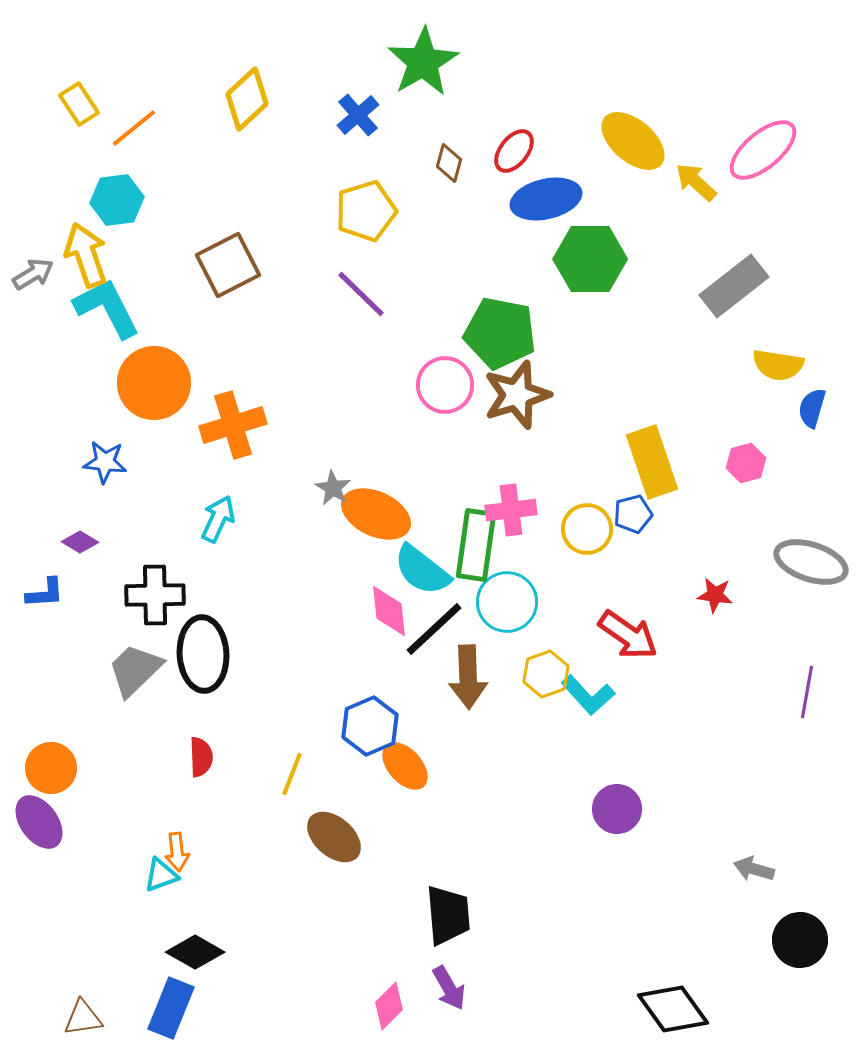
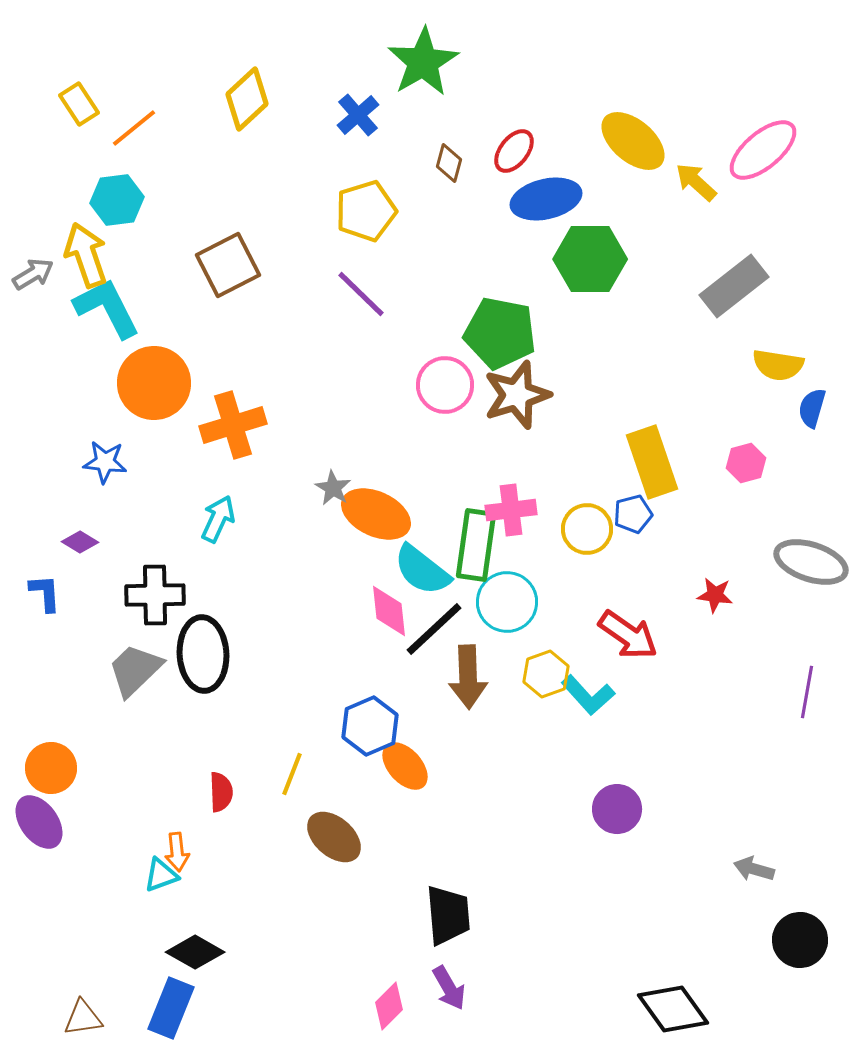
blue L-shape at (45, 593): rotated 90 degrees counterclockwise
red semicircle at (201, 757): moved 20 px right, 35 px down
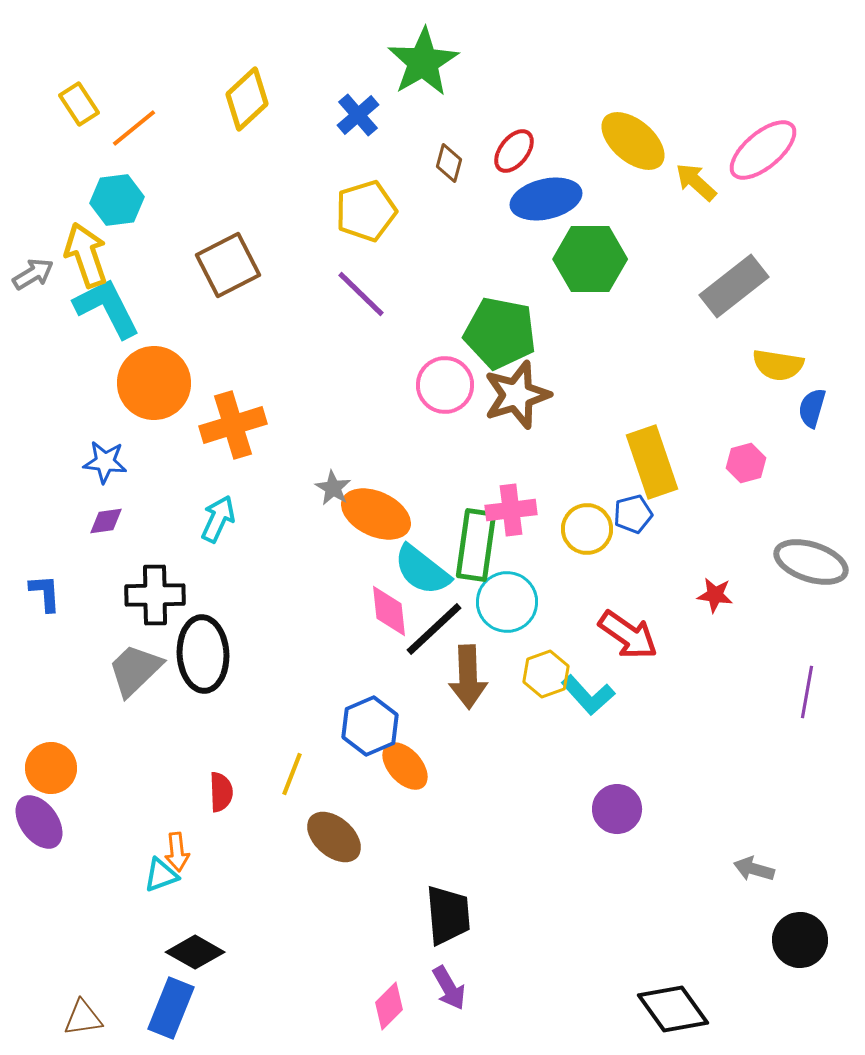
purple diamond at (80, 542): moved 26 px right, 21 px up; rotated 39 degrees counterclockwise
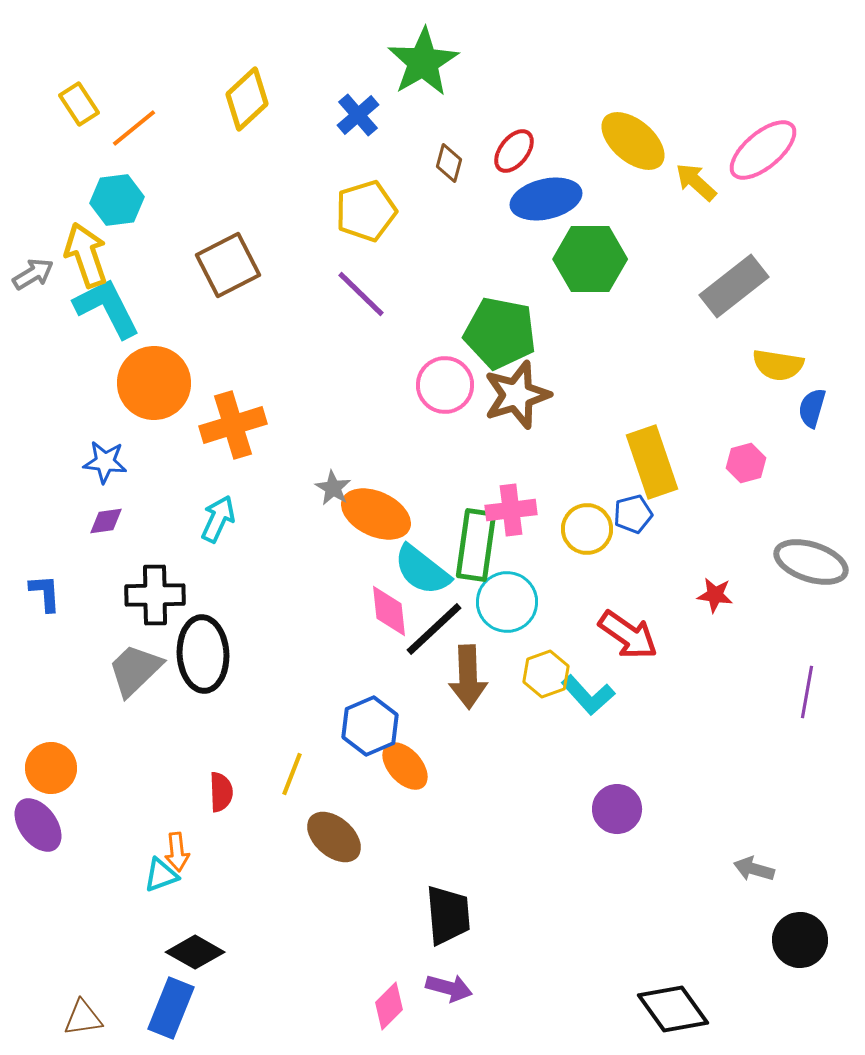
purple ellipse at (39, 822): moved 1 px left, 3 px down
purple arrow at (449, 988): rotated 45 degrees counterclockwise
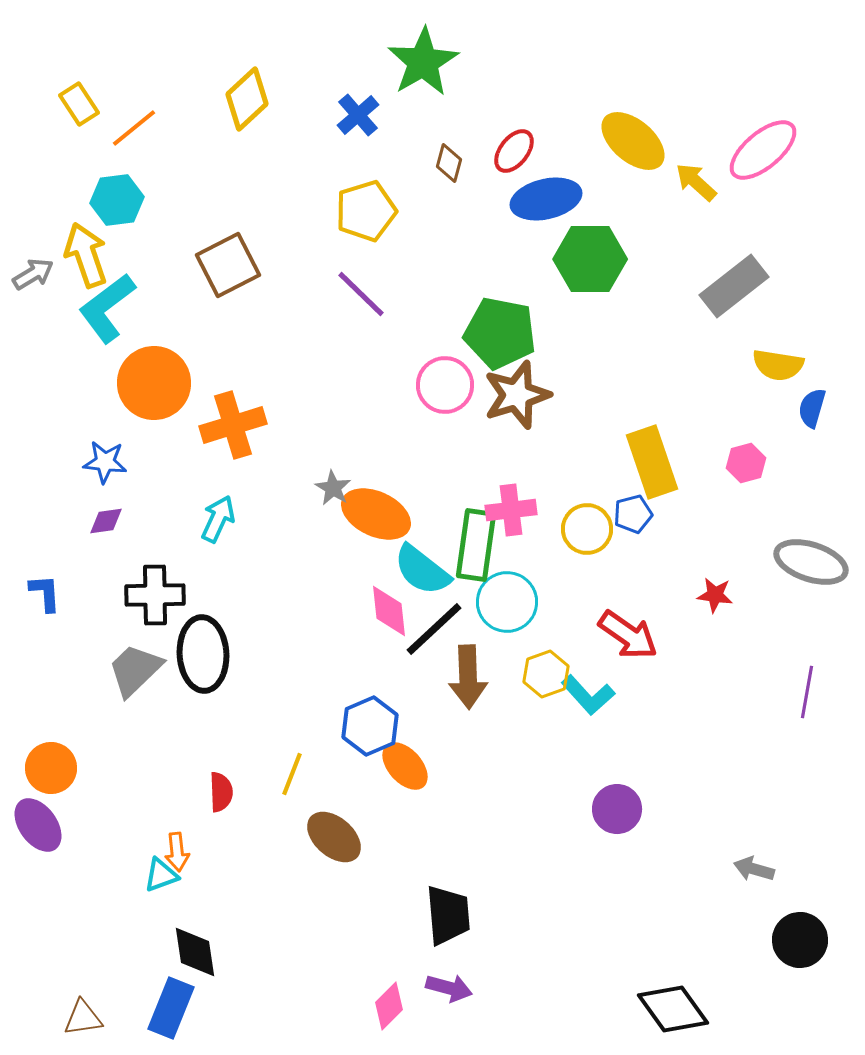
cyan L-shape at (107, 308): rotated 100 degrees counterclockwise
black diamond at (195, 952): rotated 52 degrees clockwise
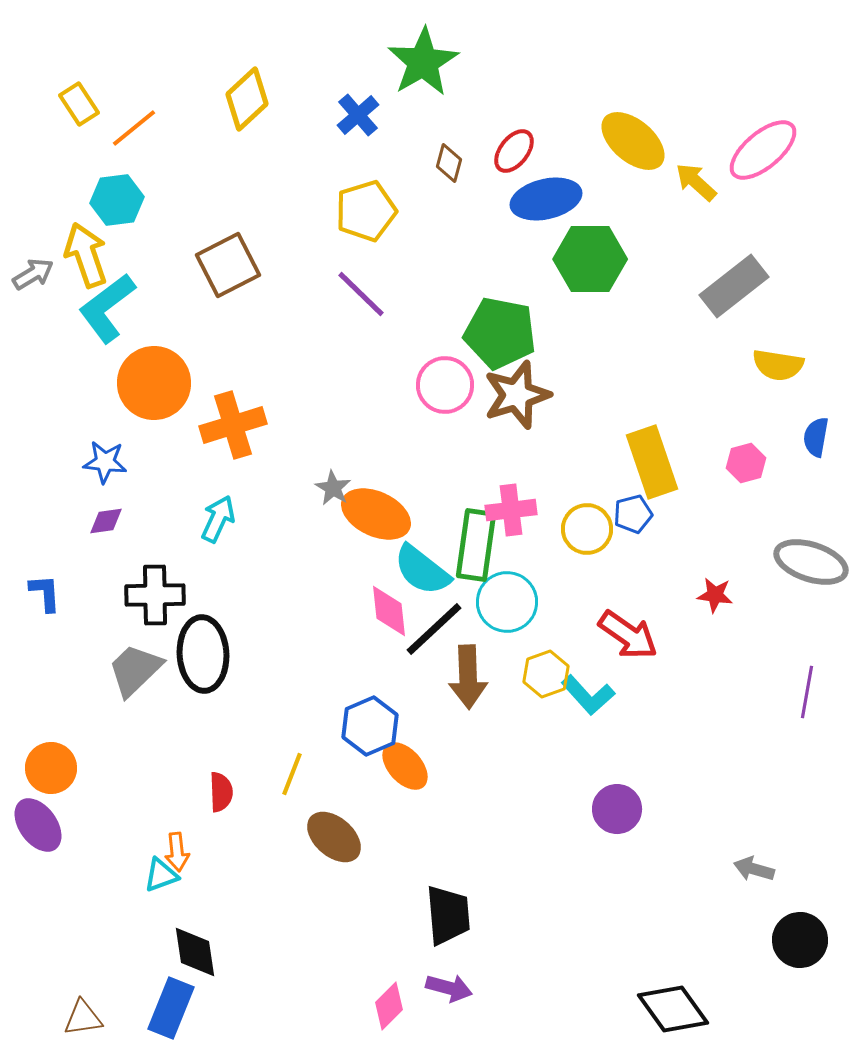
blue semicircle at (812, 408): moved 4 px right, 29 px down; rotated 6 degrees counterclockwise
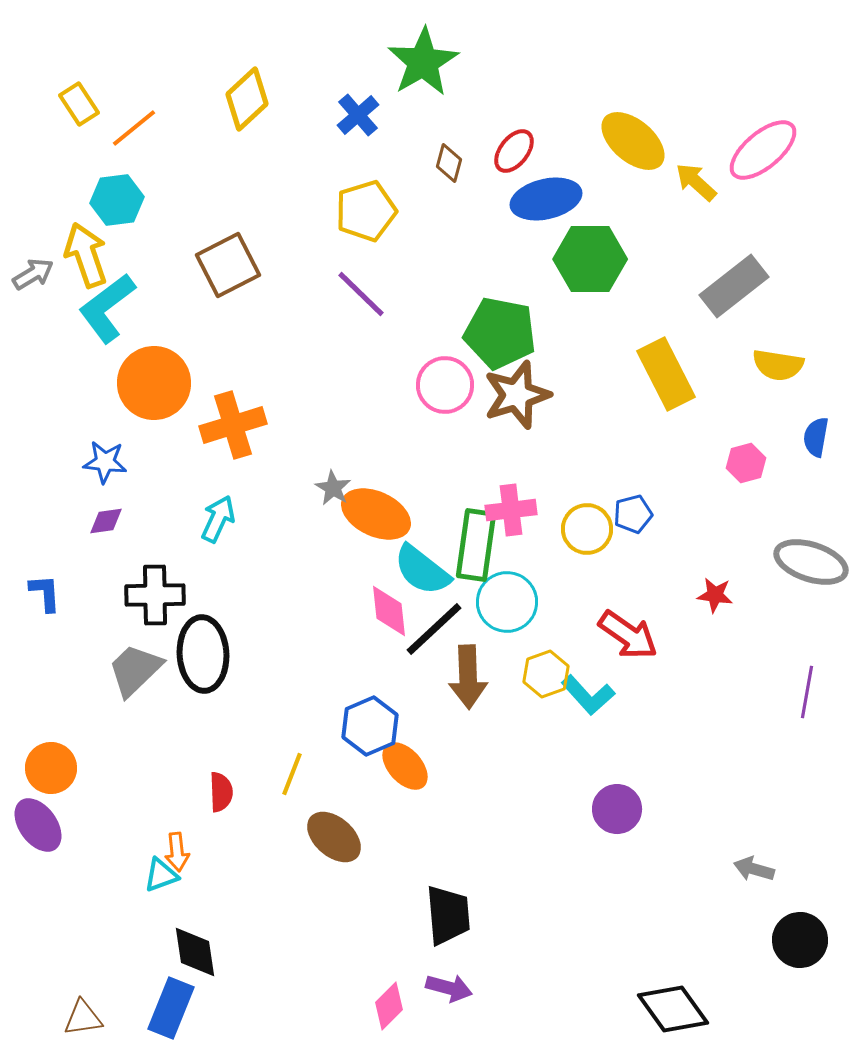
yellow rectangle at (652, 462): moved 14 px right, 88 px up; rotated 8 degrees counterclockwise
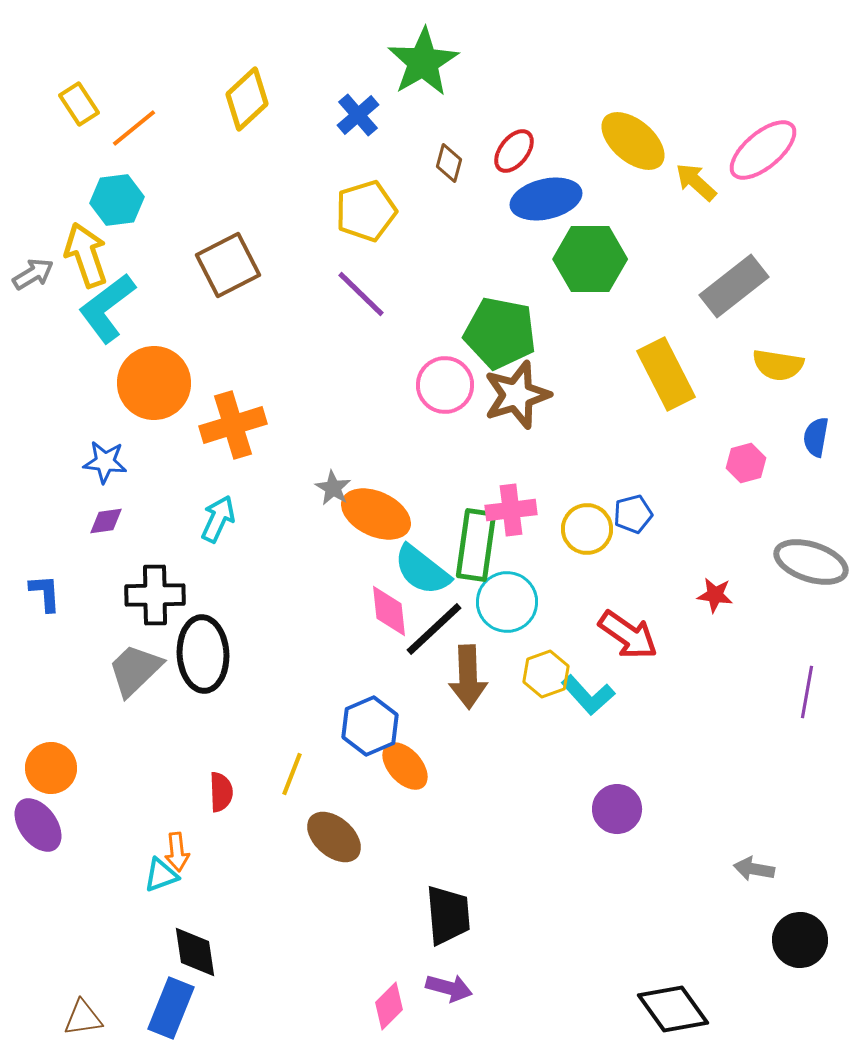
gray arrow at (754, 869): rotated 6 degrees counterclockwise
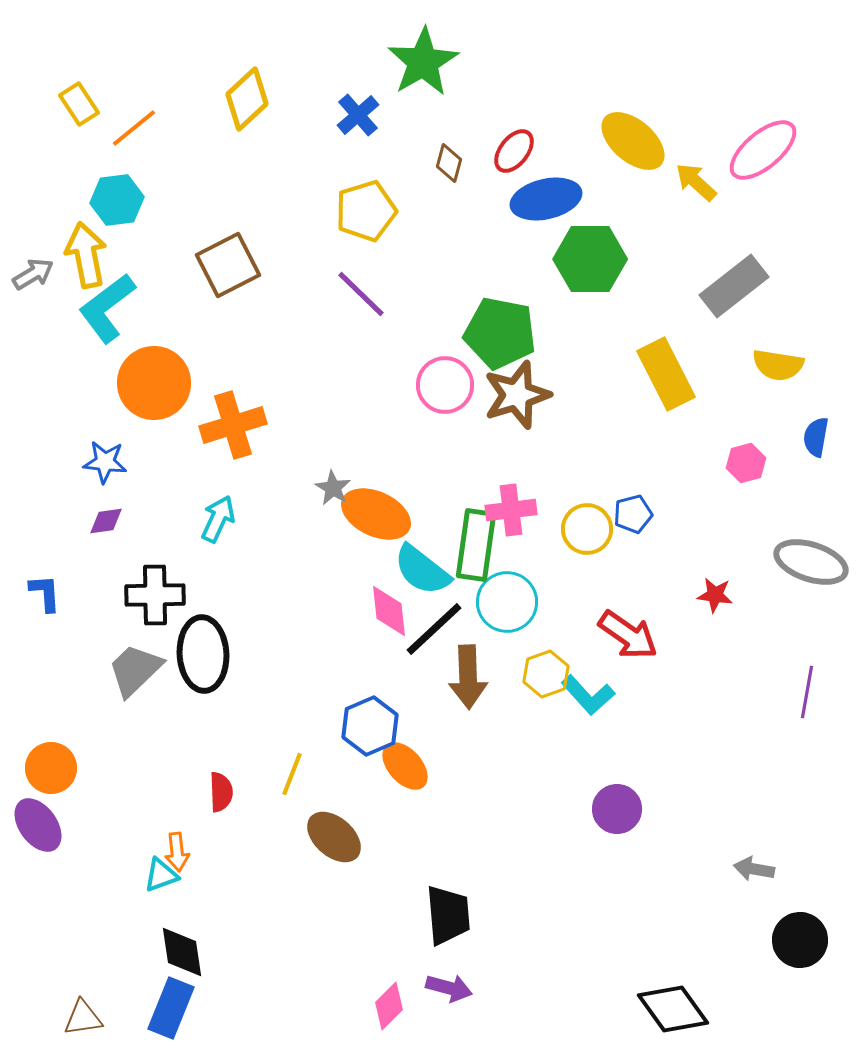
yellow arrow at (86, 255): rotated 8 degrees clockwise
black diamond at (195, 952): moved 13 px left
